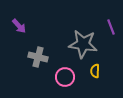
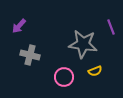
purple arrow: rotated 84 degrees clockwise
gray cross: moved 8 px left, 2 px up
yellow semicircle: rotated 112 degrees counterclockwise
pink circle: moved 1 px left
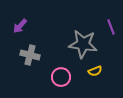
purple arrow: moved 1 px right
pink circle: moved 3 px left
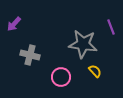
purple arrow: moved 6 px left, 2 px up
yellow semicircle: rotated 112 degrees counterclockwise
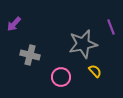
gray star: rotated 20 degrees counterclockwise
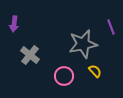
purple arrow: rotated 35 degrees counterclockwise
gray cross: rotated 24 degrees clockwise
pink circle: moved 3 px right, 1 px up
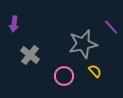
purple line: rotated 21 degrees counterclockwise
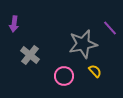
purple line: moved 1 px left, 1 px down
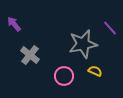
purple arrow: rotated 133 degrees clockwise
yellow semicircle: rotated 24 degrees counterclockwise
